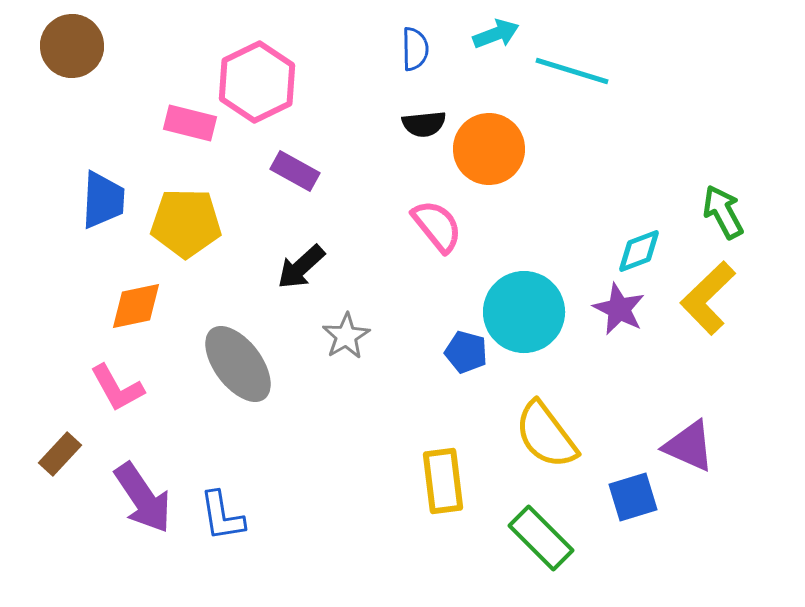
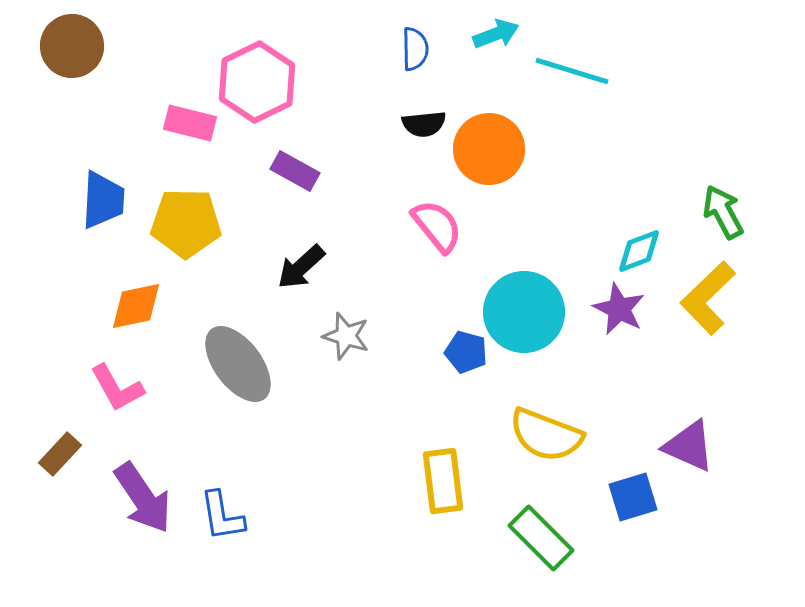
gray star: rotated 24 degrees counterclockwise
yellow semicircle: rotated 32 degrees counterclockwise
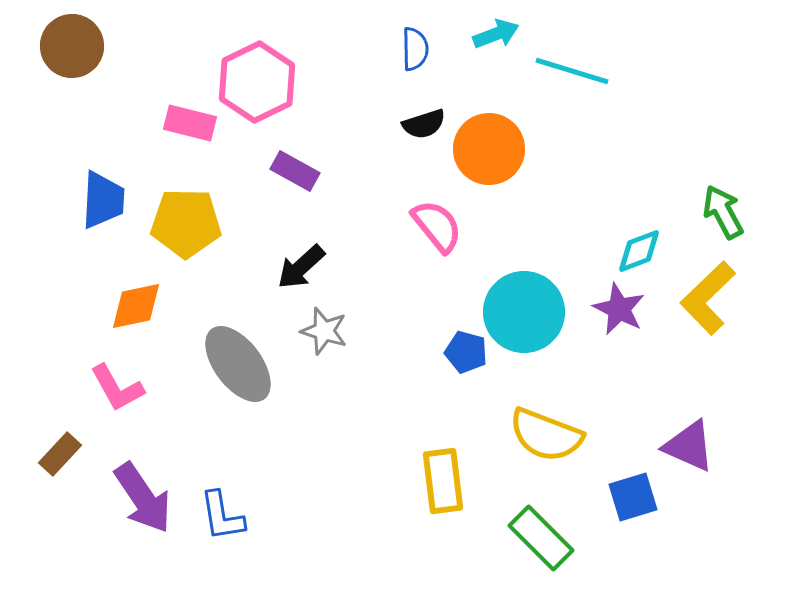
black semicircle: rotated 12 degrees counterclockwise
gray star: moved 22 px left, 5 px up
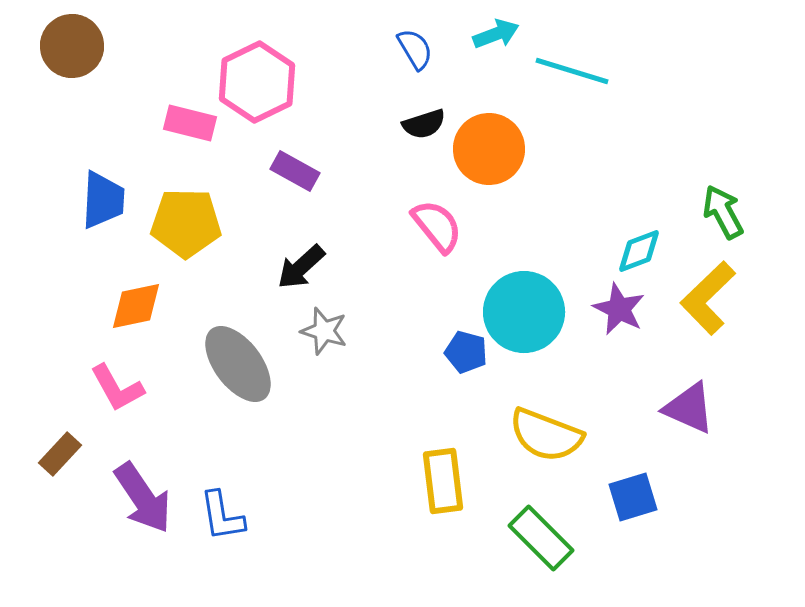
blue semicircle: rotated 30 degrees counterclockwise
purple triangle: moved 38 px up
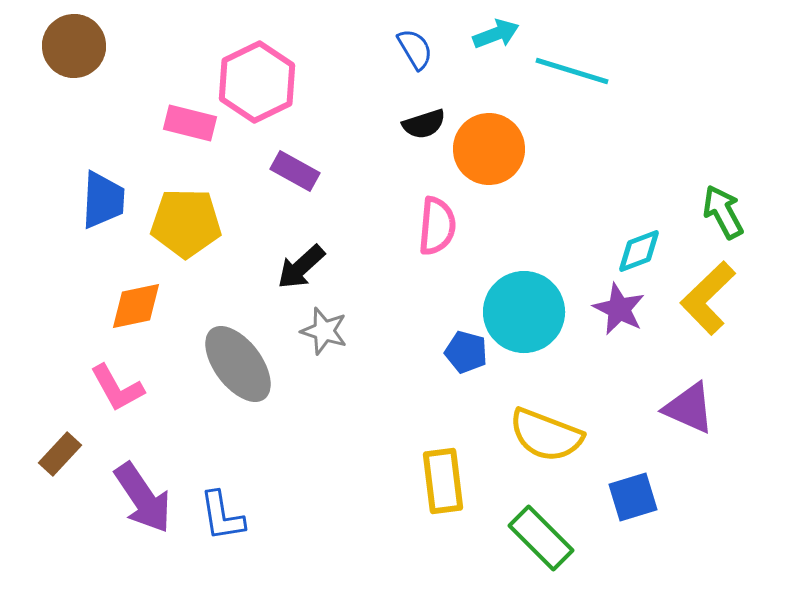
brown circle: moved 2 px right
pink semicircle: rotated 44 degrees clockwise
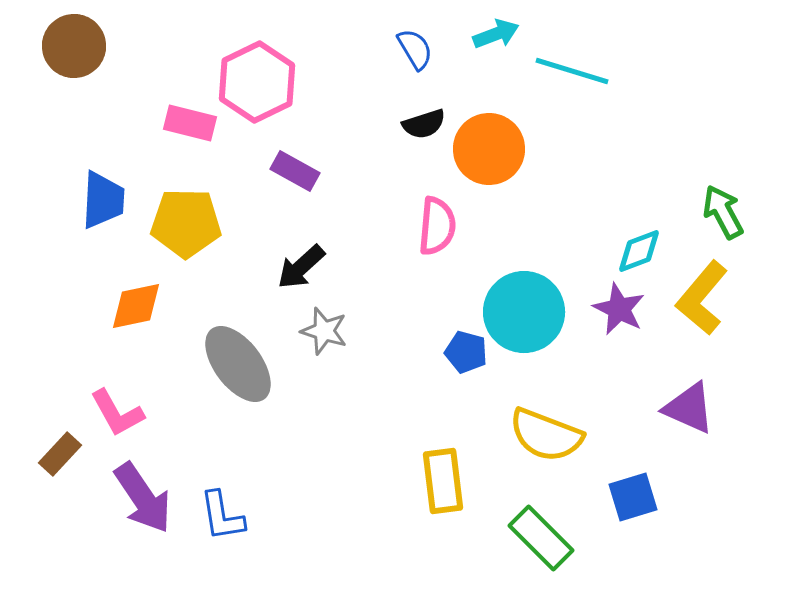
yellow L-shape: moved 6 px left; rotated 6 degrees counterclockwise
pink L-shape: moved 25 px down
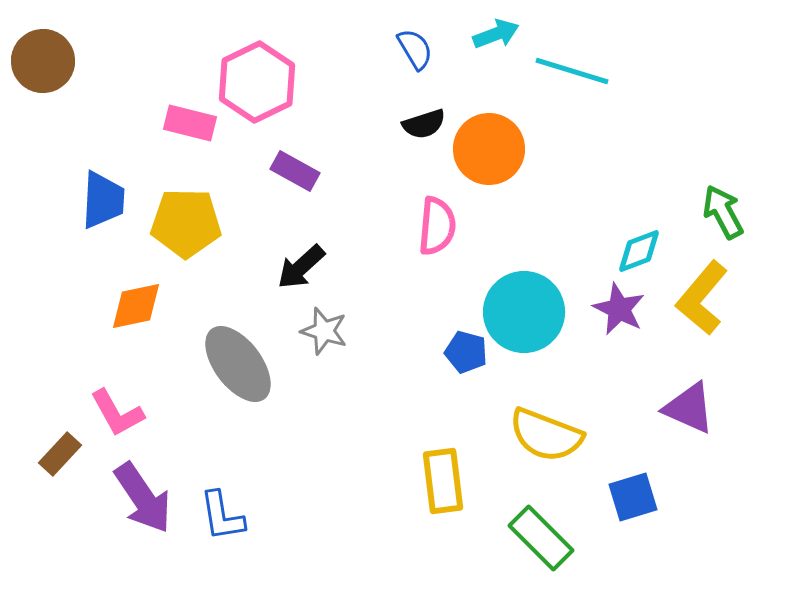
brown circle: moved 31 px left, 15 px down
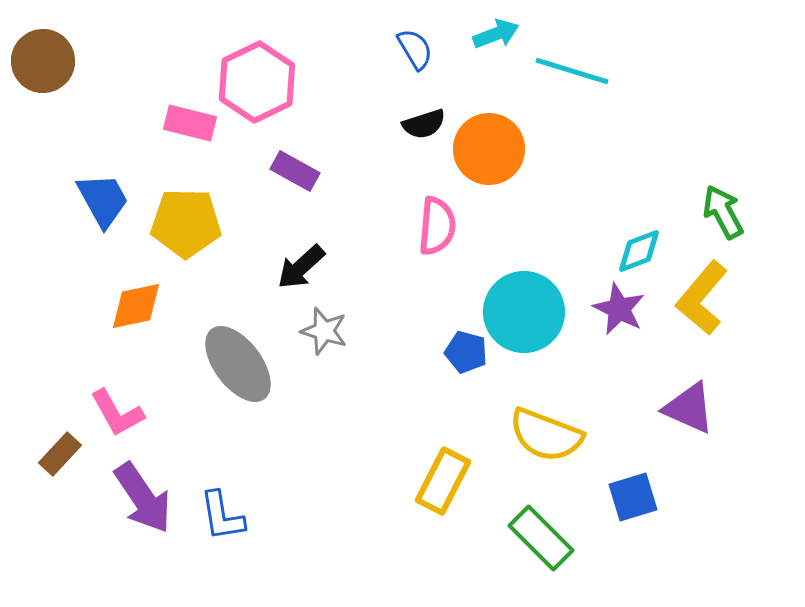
blue trapezoid: rotated 32 degrees counterclockwise
yellow rectangle: rotated 34 degrees clockwise
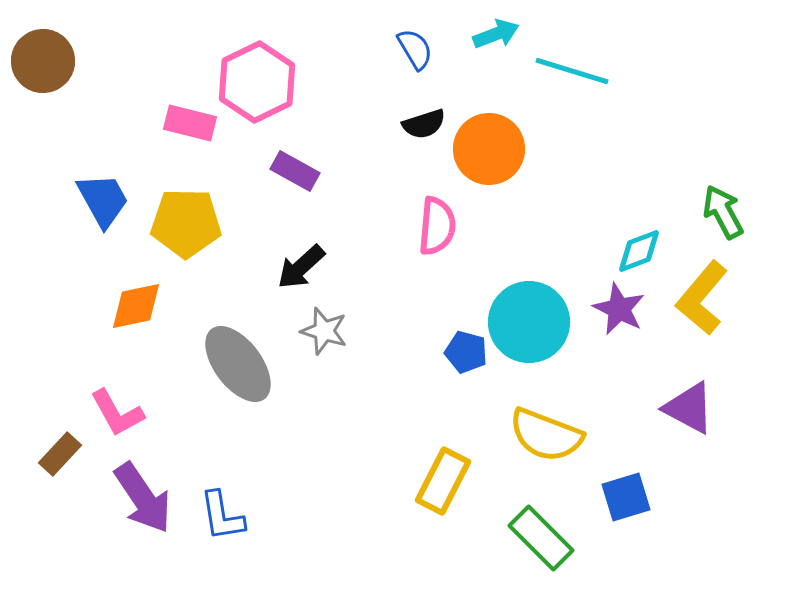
cyan circle: moved 5 px right, 10 px down
purple triangle: rotated 4 degrees clockwise
blue square: moved 7 px left
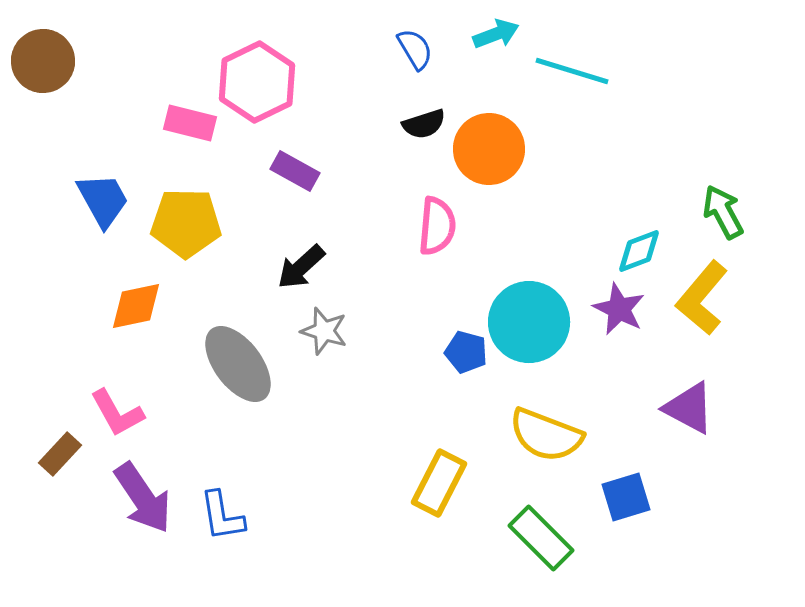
yellow rectangle: moved 4 px left, 2 px down
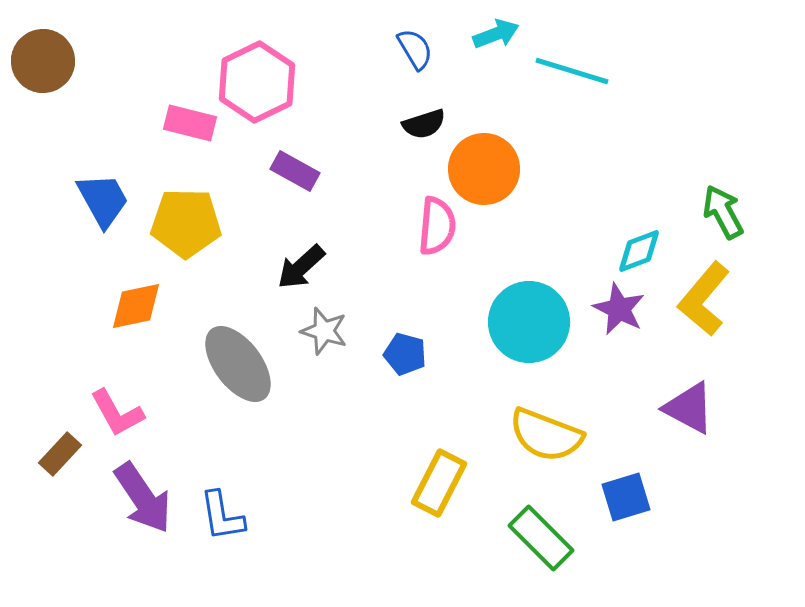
orange circle: moved 5 px left, 20 px down
yellow L-shape: moved 2 px right, 1 px down
blue pentagon: moved 61 px left, 2 px down
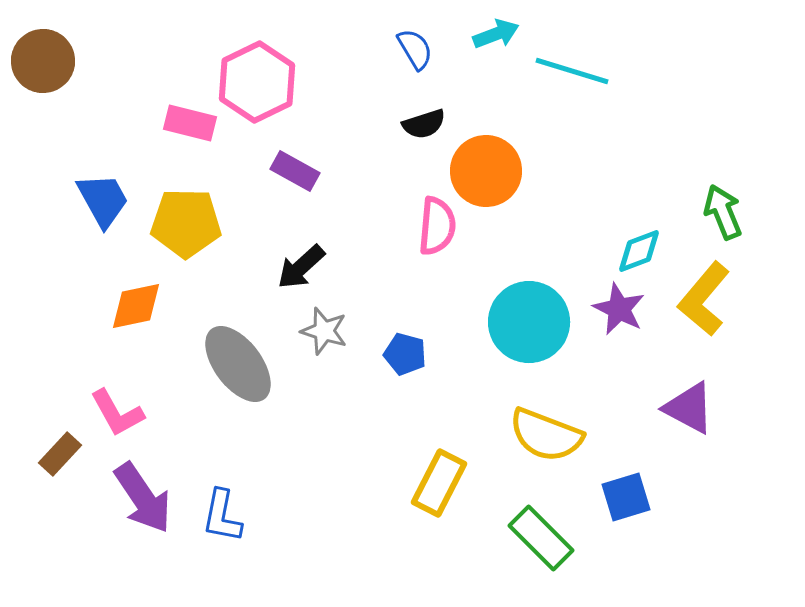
orange circle: moved 2 px right, 2 px down
green arrow: rotated 6 degrees clockwise
blue L-shape: rotated 20 degrees clockwise
